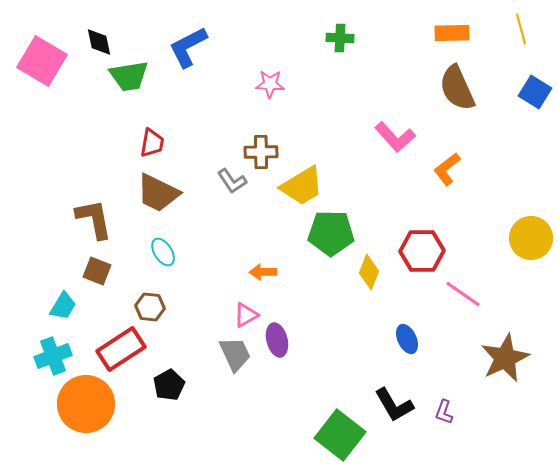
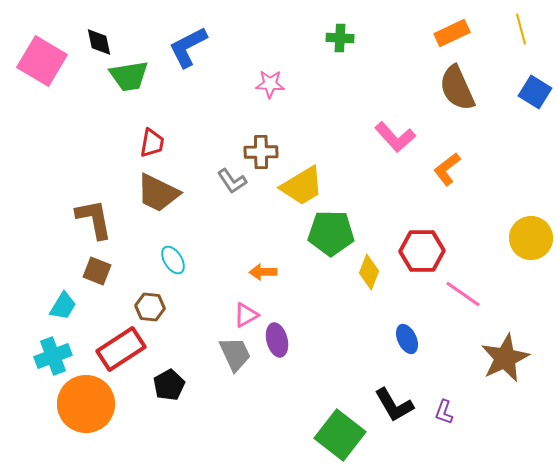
orange rectangle: rotated 24 degrees counterclockwise
cyan ellipse: moved 10 px right, 8 px down
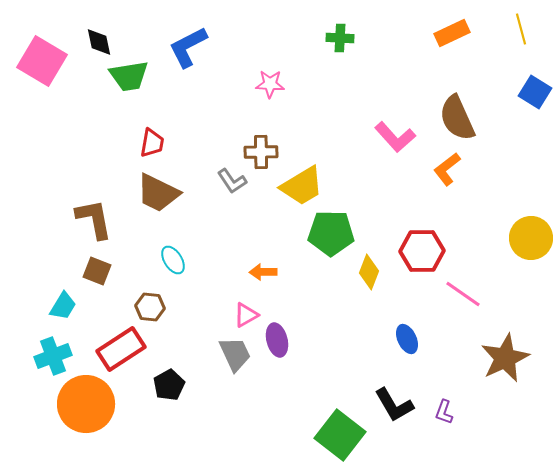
brown semicircle: moved 30 px down
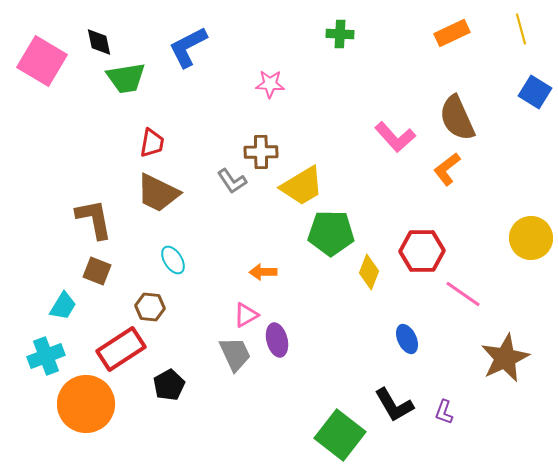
green cross: moved 4 px up
green trapezoid: moved 3 px left, 2 px down
cyan cross: moved 7 px left
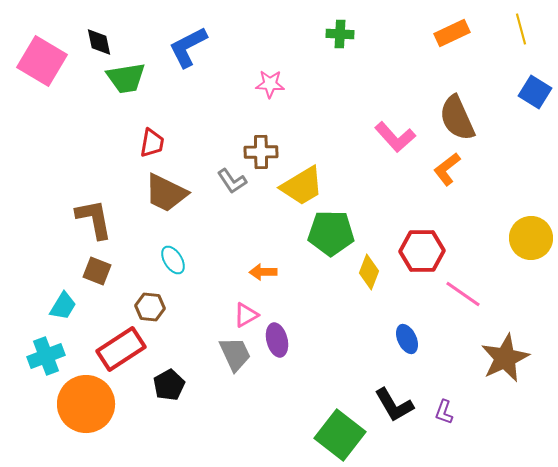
brown trapezoid: moved 8 px right
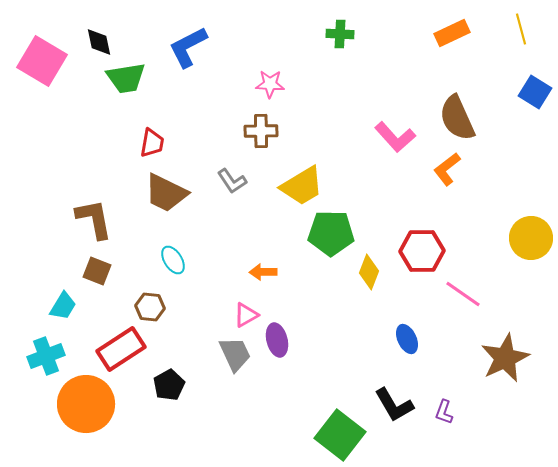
brown cross: moved 21 px up
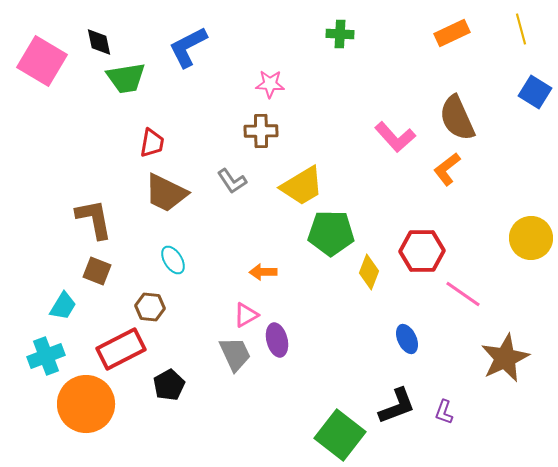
red rectangle: rotated 6 degrees clockwise
black L-shape: moved 3 px right, 1 px down; rotated 81 degrees counterclockwise
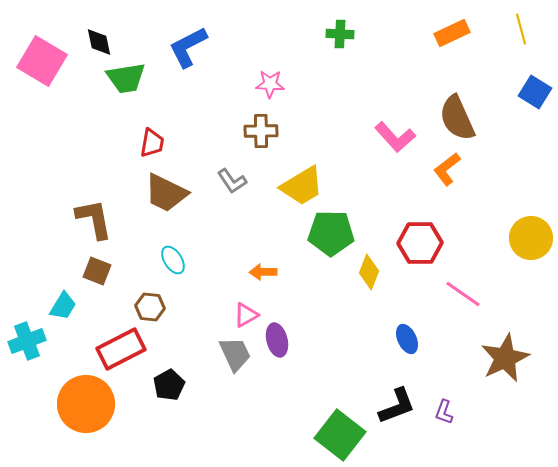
red hexagon: moved 2 px left, 8 px up
cyan cross: moved 19 px left, 15 px up
